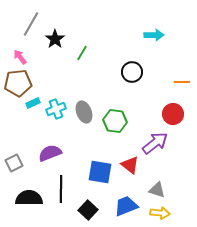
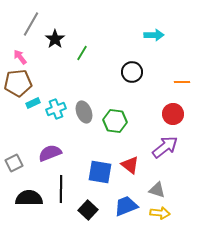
purple arrow: moved 10 px right, 4 px down
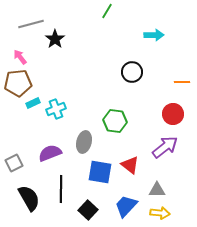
gray line: rotated 45 degrees clockwise
green line: moved 25 px right, 42 px up
gray ellipse: moved 30 px down; rotated 35 degrees clockwise
gray triangle: rotated 18 degrees counterclockwise
black semicircle: rotated 60 degrees clockwise
blue trapezoid: rotated 25 degrees counterclockwise
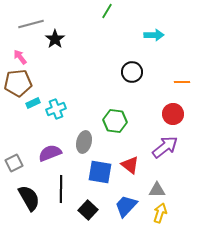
yellow arrow: rotated 78 degrees counterclockwise
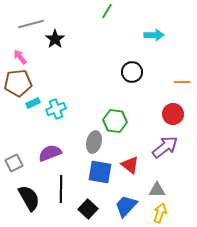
gray ellipse: moved 10 px right
black square: moved 1 px up
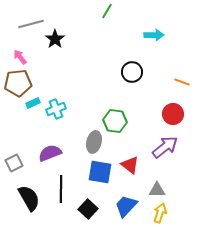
orange line: rotated 21 degrees clockwise
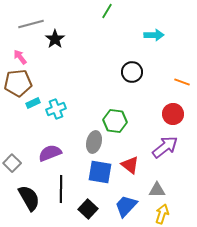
gray square: moved 2 px left; rotated 18 degrees counterclockwise
yellow arrow: moved 2 px right, 1 px down
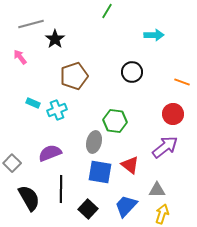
brown pentagon: moved 56 px right, 7 px up; rotated 12 degrees counterclockwise
cyan rectangle: rotated 48 degrees clockwise
cyan cross: moved 1 px right, 1 px down
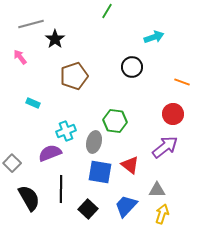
cyan arrow: moved 2 px down; rotated 18 degrees counterclockwise
black circle: moved 5 px up
cyan cross: moved 9 px right, 21 px down
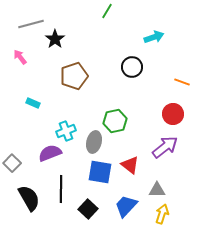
green hexagon: rotated 20 degrees counterclockwise
